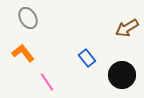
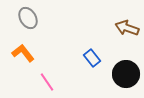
brown arrow: rotated 50 degrees clockwise
blue rectangle: moved 5 px right
black circle: moved 4 px right, 1 px up
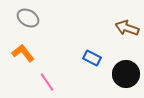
gray ellipse: rotated 30 degrees counterclockwise
blue rectangle: rotated 24 degrees counterclockwise
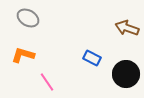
orange L-shape: moved 2 px down; rotated 35 degrees counterclockwise
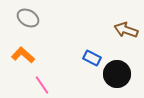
brown arrow: moved 1 px left, 2 px down
orange L-shape: rotated 25 degrees clockwise
black circle: moved 9 px left
pink line: moved 5 px left, 3 px down
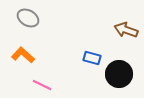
blue rectangle: rotated 12 degrees counterclockwise
black circle: moved 2 px right
pink line: rotated 30 degrees counterclockwise
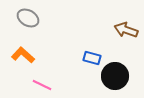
black circle: moved 4 px left, 2 px down
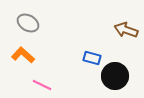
gray ellipse: moved 5 px down
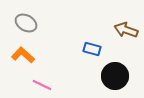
gray ellipse: moved 2 px left
blue rectangle: moved 9 px up
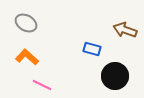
brown arrow: moved 1 px left
orange L-shape: moved 4 px right, 2 px down
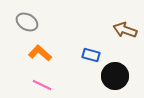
gray ellipse: moved 1 px right, 1 px up
blue rectangle: moved 1 px left, 6 px down
orange L-shape: moved 13 px right, 4 px up
